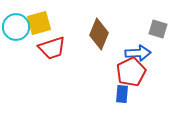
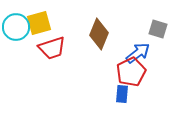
blue arrow: rotated 35 degrees counterclockwise
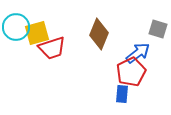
yellow square: moved 2 px left, 10 px down
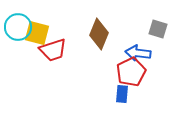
cyan circle: moved 2 px right
yellow square: rotated 30 degrees clockwise
red trapezoid: moved 1 px right, 2 px down
blue arrow: rotated 135 degrees counterclockwise
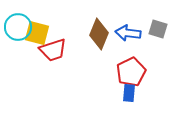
blue arrow: moved 10 px left, 20 px up
blue rectangle: moved 7 px right, 1 px up
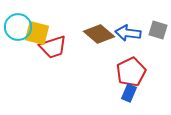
gray square: moved 1 px down
brown diamond: rotated 72 degrees counterclockwise
red trapezoid: moved 3 px up
blue rectangle: rotated 18 degrees clockwise
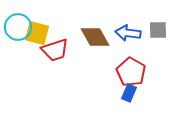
gray square: rotated 18 degrees counterclockwise
brown diamond: moved 4 px left, 3 px down; rotated 20 degrees clockwise
red trapezoid: moved 2 px right, 3 px down
red pentagon: rotated 16 degrees counterclockwise
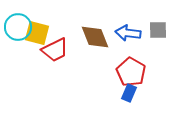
brown diamond: rotated 8 degrees clockwise
red trapezoid: rotated 8 degrees counterclockwise
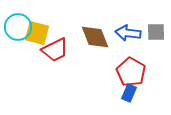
gray square: moved 2 px left, 2 px down
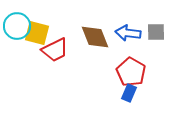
cyan circle: moved 1 px left, 1 px up
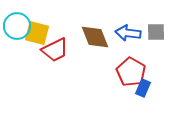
blue rectangle: moved 14 px right, 5 px up
